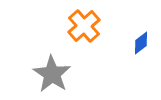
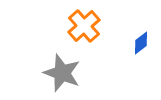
gray star: moved 10 px right, 1 px up; rotated 12 degrees counterclockwise
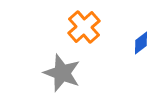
orange cross: moved 1 px down
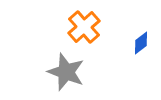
gray star: moved 4 px right, 1 px up
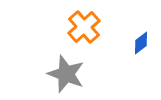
gray star: moved 2 px down
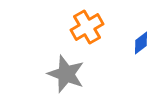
orange cross: moved 3 px right; rotated 12 degrees clockwise
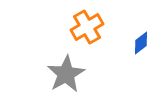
gray star: rotated 21 degrees clockwise
